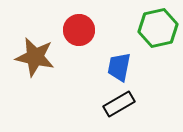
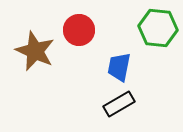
green hexagon: rotated 18 degrees clockwise
brown star: moved 6 px up; rotated 12 degrees clockwise
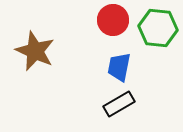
red circle: moved 34 px right, 10 px up
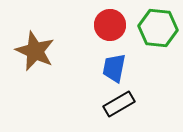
red circle: moved 3 px left, 5 px down
blue trapezoid: moved 5 px left, 1 px down
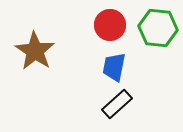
brown star: rotated 9 degrees clockwise
blue trapezoid: moved 1 px up
black rectangle: moved 2 px left; rotated 12 degrees counterclockwise
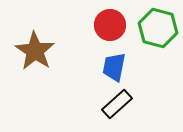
green hexagon: rotated 9 degrees clockwise
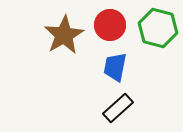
brown star: moved 29 px right, 16 px up; rotated 9 degrees clockwise
blue trapezoid: moved 1 px right
black rectangle: moved 1 px right, 4 px down
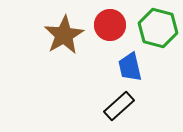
blue trapezoid: moved 15 px right; rotated 24 degrees counterclockwise
black rectangle: moved 1 px right, 2 px up
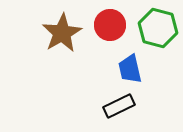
brown star: moved 2 px left, 2 px up
blue trapezoid: moved 2 px down
black rectangle: rotated 16 degrees clockwise
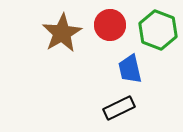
green hexagon: moved 2 px down; rotated 6 degrees clockwise
black rectangle: moved 2 px down
